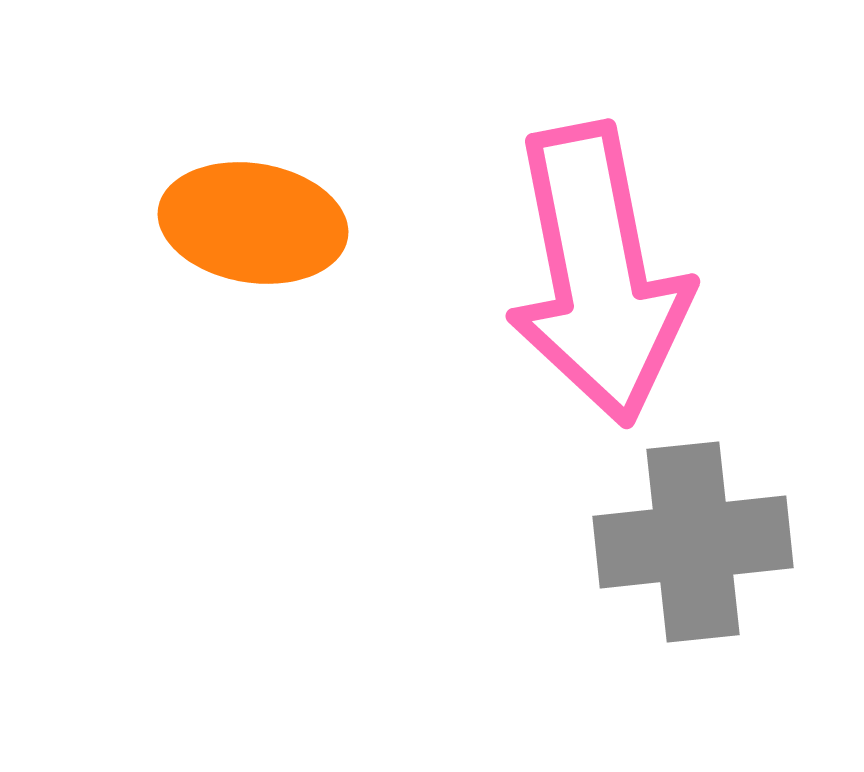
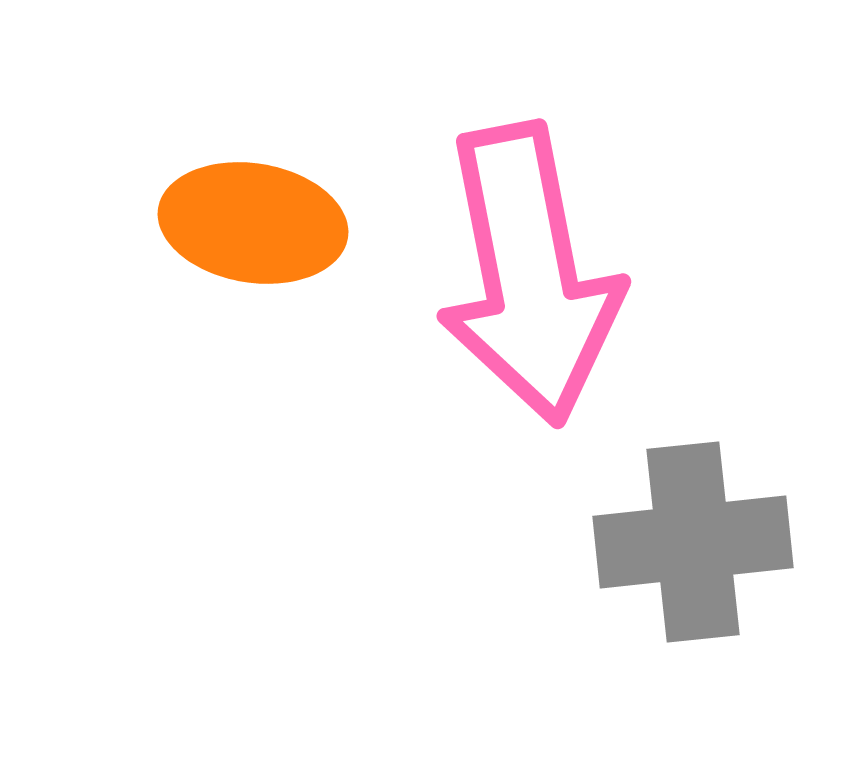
pink arrow: moved 69 px left
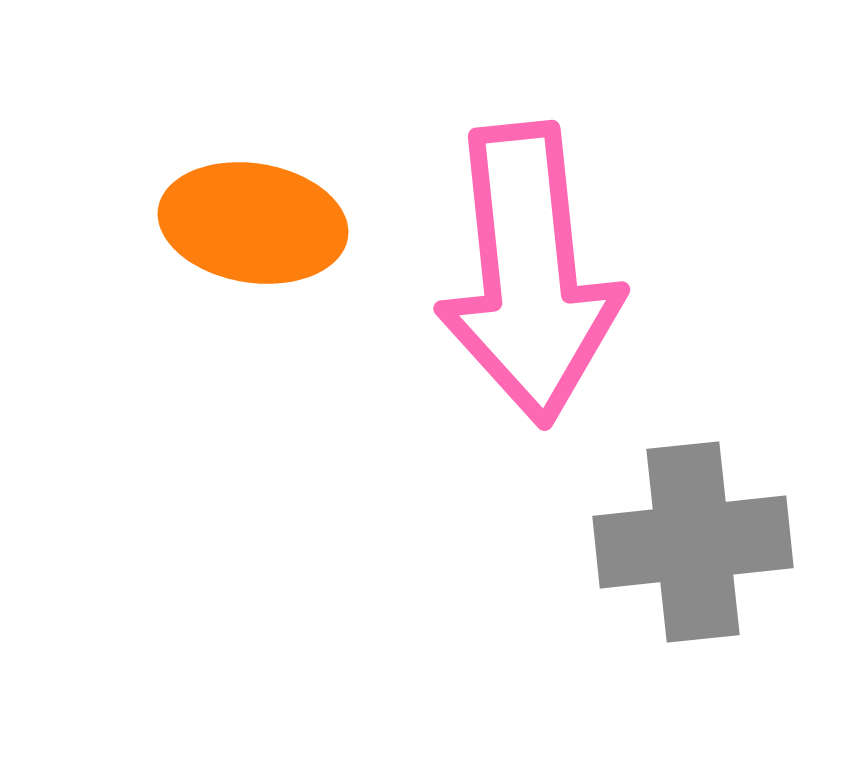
pink arrow: rotated 5 degrees clockwise
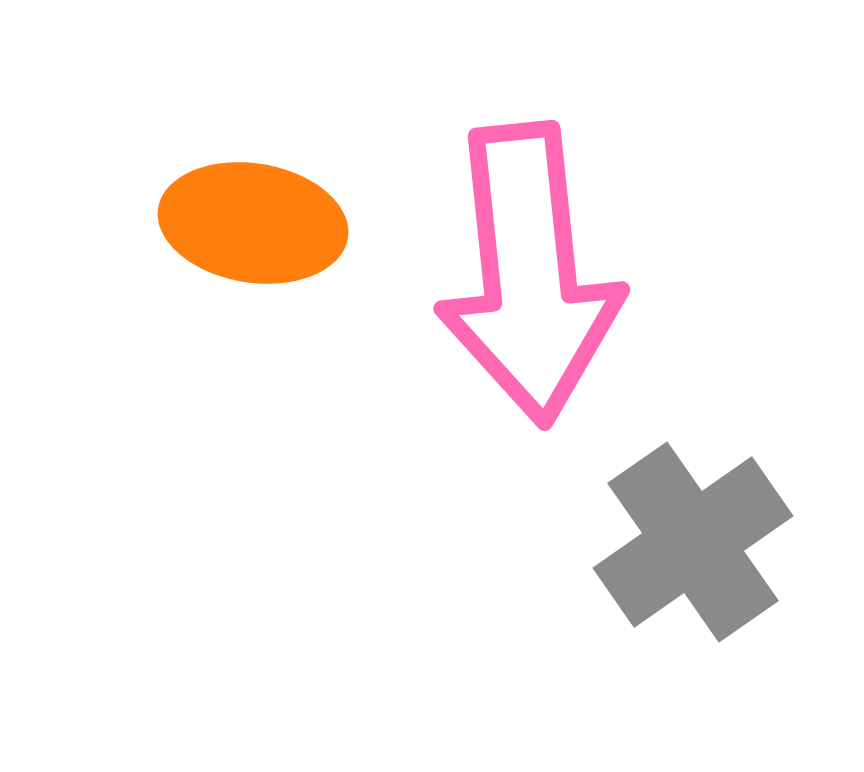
gray cross: rotated 29 degrees counterclockwise
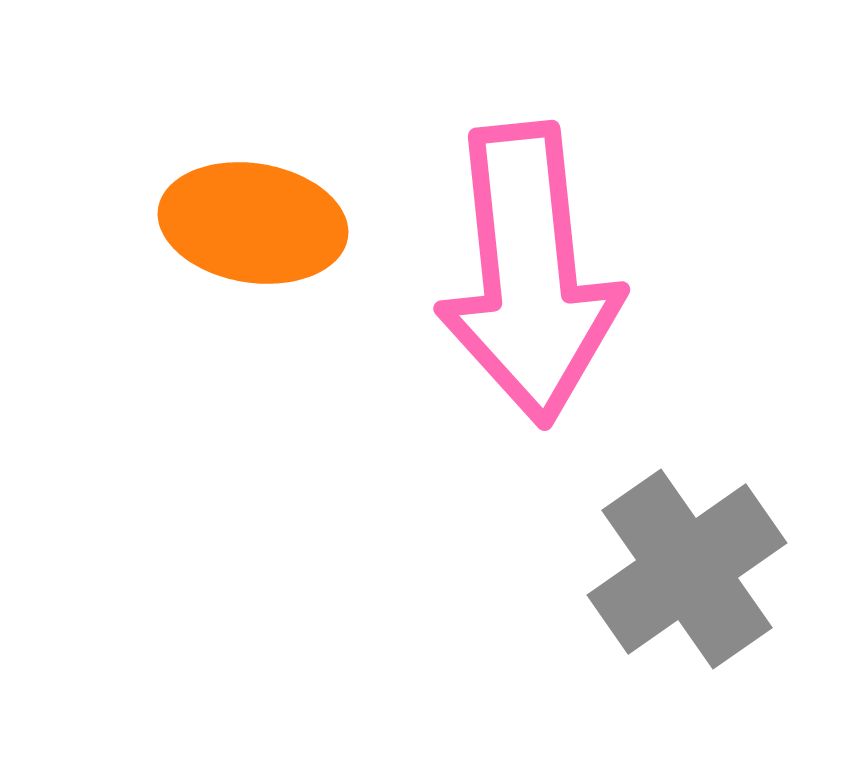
gray cross: moved 6 px left, 27 px down
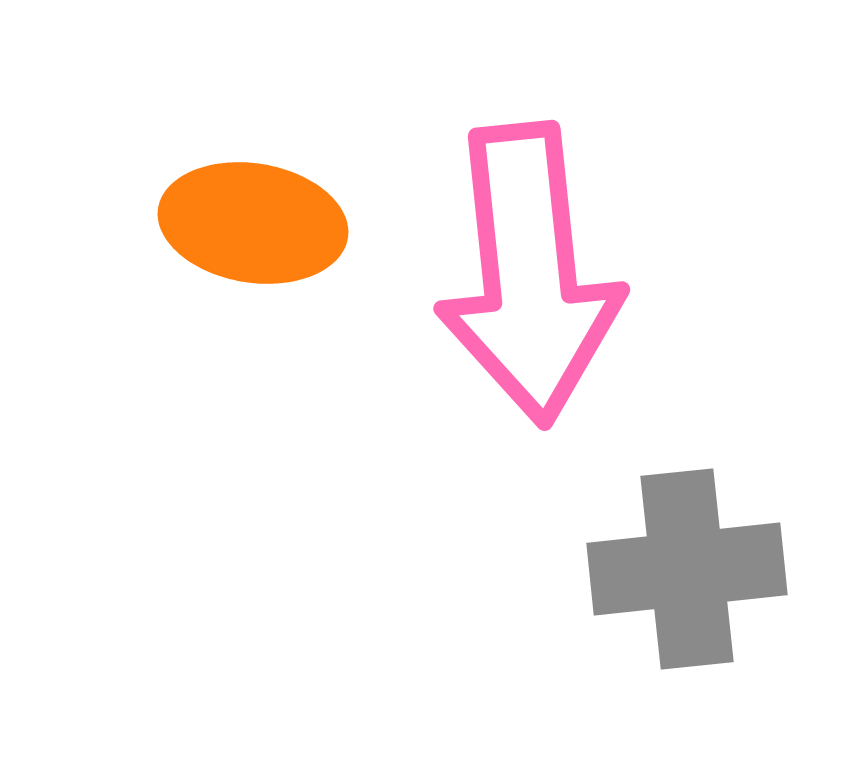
gray cross: rotated 29 degrees clockwise
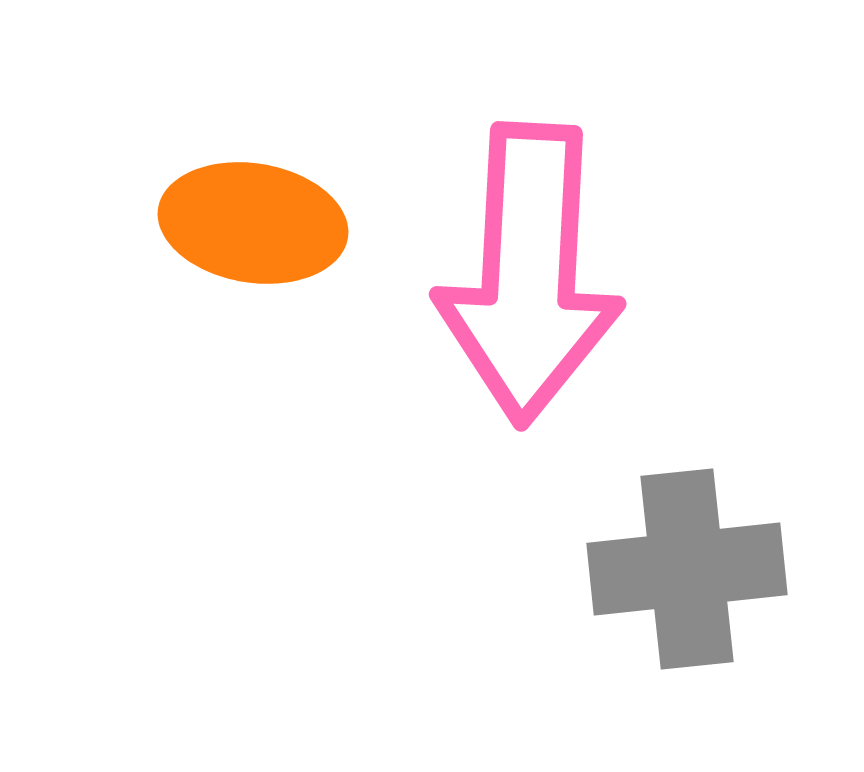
pink arrow: rotated 9 degrees clockwise
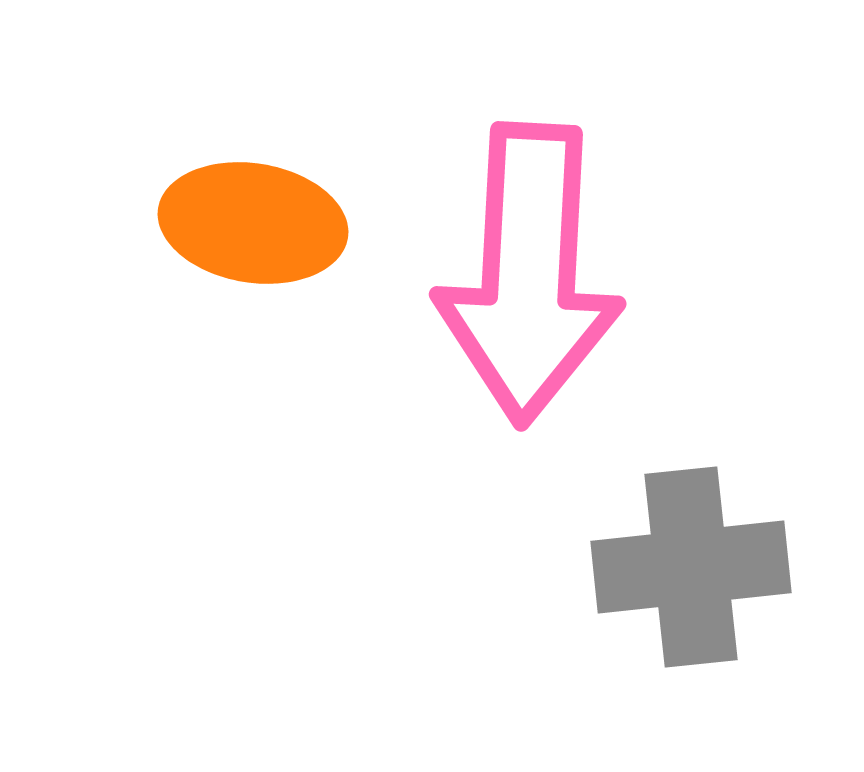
gray cross: moved 4 px right, 2 px up
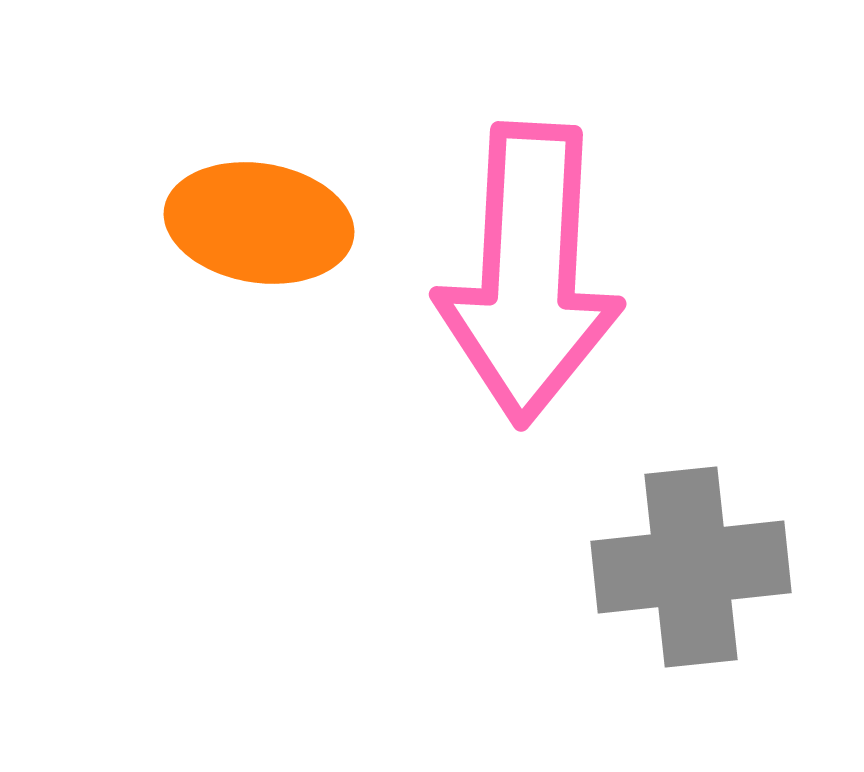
orange ellipse: moved 6 px right
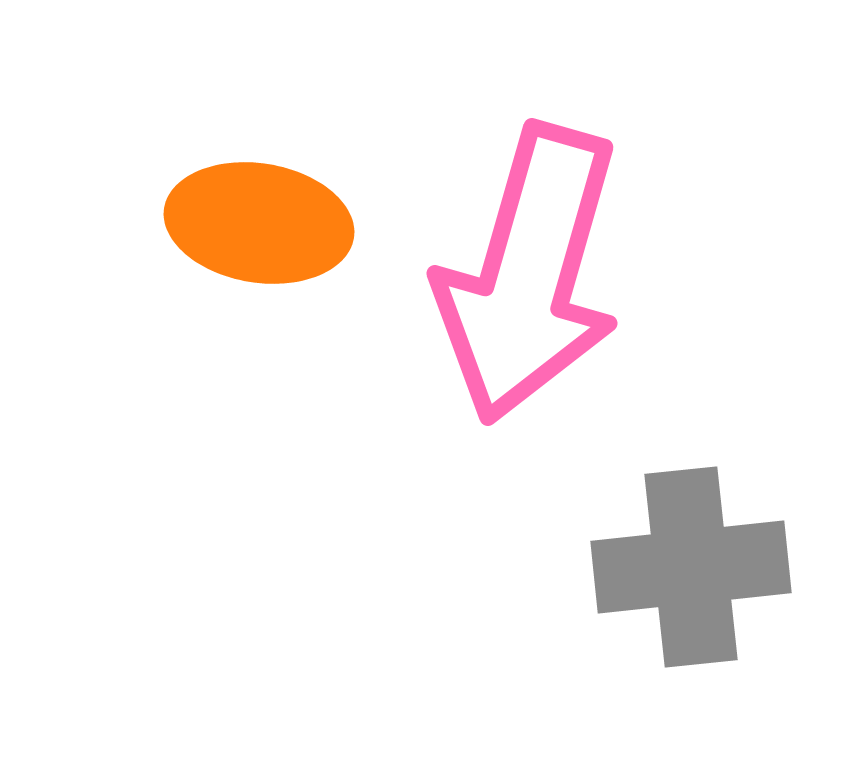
pink arrow: rotated 13 degrees clockwise
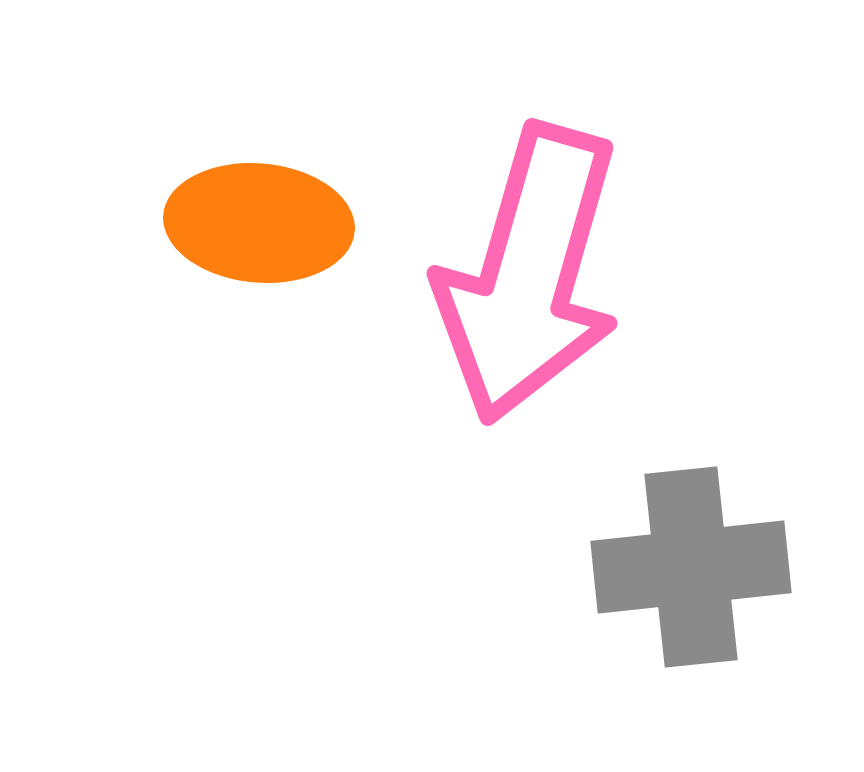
orange ellipse: rotated 4 degrees counterclockwise
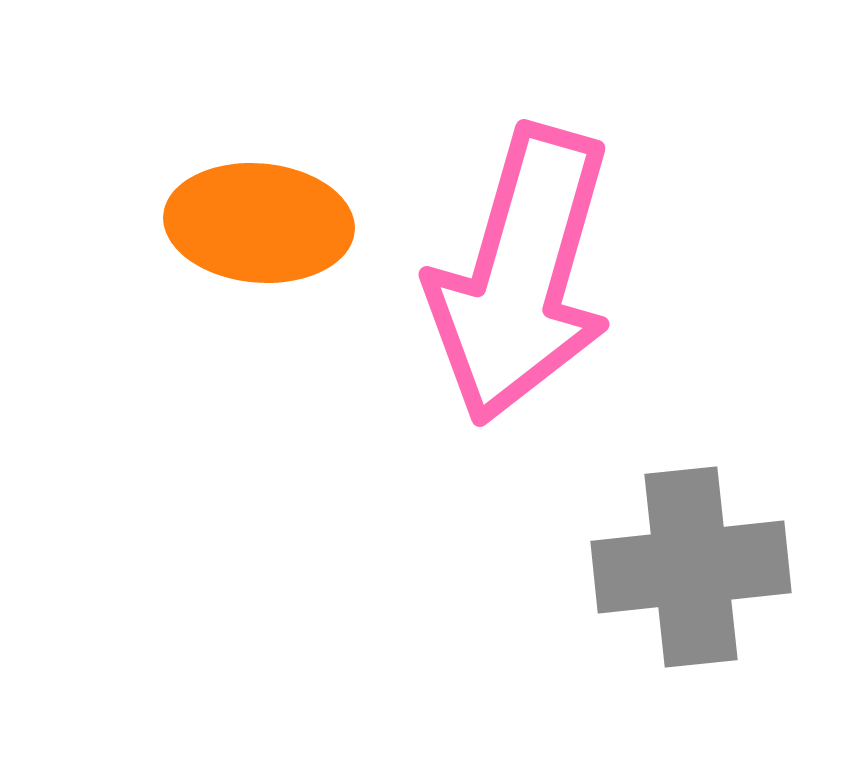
pink arrow: moved 8 px left, 1 px down
